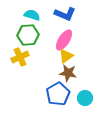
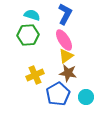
blue L-shape: rotated 85 degrees counterclockwise
pink ellipse: rotated 65 degrees counterclockwise
yellow cross: moved 15 px right, 18 px down
cyan circle: moved 1 px right, 1 px up
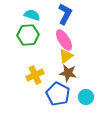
blue pentagon: rotated 15 degrees counterclockwise
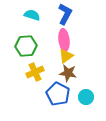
green hexagon: moved 2 px left, 11 px down
pink ellipse: rotated 25 degrees clockwise
yellow cross: moved 3 px up
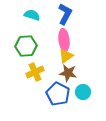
cyan circle: moved 3 px left, 5 px up
